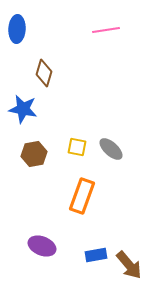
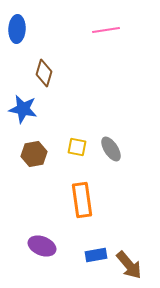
gray ellipse: rotated 15 degrees clockwise
orange rectangle: moved 4 px down; rotated 28 degrees counterclockwise
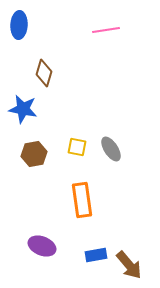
blue ellipse: moved 2 px right, 4 px up
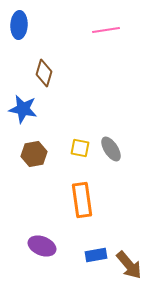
yellow square: moved 3 px right, 1 px down
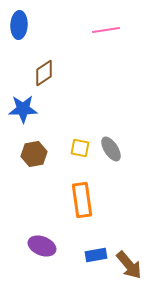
brown diamond: rotated 40 degrees clockwise
blue star: rotated 12 degrees counterclockwise
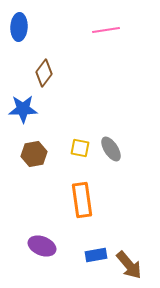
blue ellipse: moved 2 px down
brown diamond: rotated 20 degrees counterclockwise
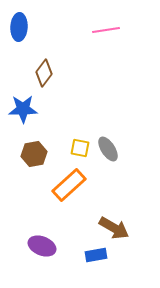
gray ellipse: moved 3 px left
orange rectangle: moved 13 px left, 15 px up; rotated 56 degrees clockwise
brown arrow: moved 15 px left, 37 px up; rotated 20 degrees counterclockwise
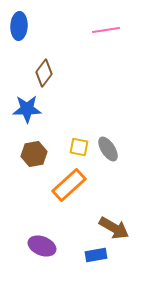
blue ellipse: moved 1 px up
blue star: moved 4 px right
yellow square: moved 1 px left, 1 px up
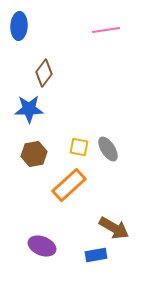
blue star: moved 2 px right
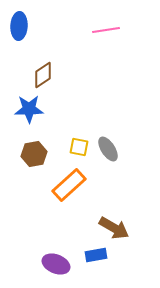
brown diamond: moved 1 px left, 2 px down; rotated 20 degrees clockwise
purple ellipse: moved 14 px right, 18 px down
